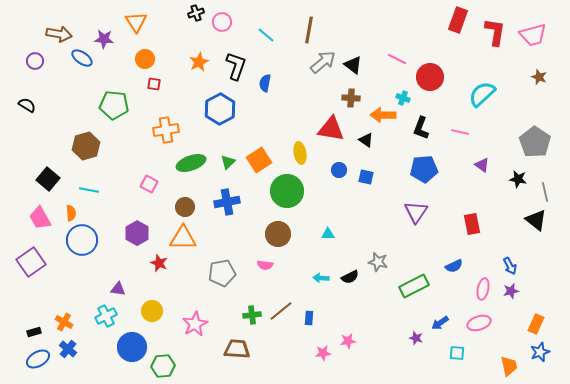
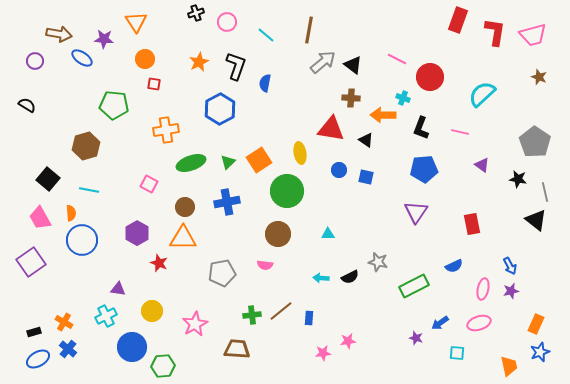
pink circle at (222, 22): moved 5 px right
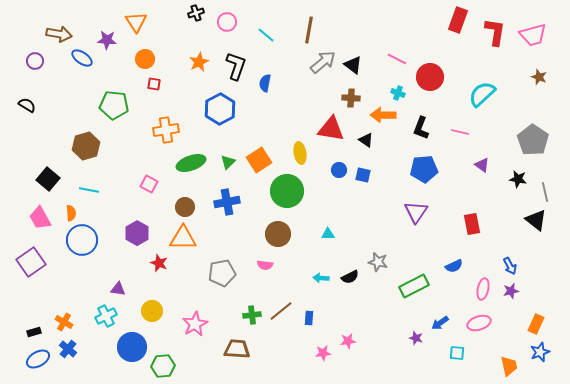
purple star at (104, 39): moved 3 px right, 1 px down
cyan cross at (403, 98): moved 5 px left, 5 px up
gray pentagon at (535, 142): moved 2 px left, 2 px up
blue square at (366, 177): moved 3 px left, 2 px up
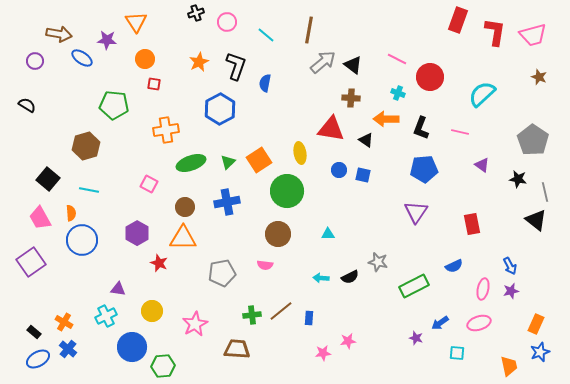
orange arrow at (383, 115): moved 3 px right, 4 px down
black rectangle at (34, 332): rotated 56 degrees clockwise
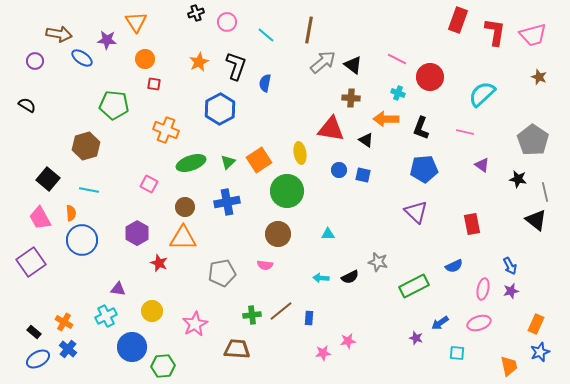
orange cross at (166, 130): rotated 30 degrees clockwise
pink line at (460, 132): moved 5 px right
purple triangle at (416, 212): rotated 20 degrees counterclockwise
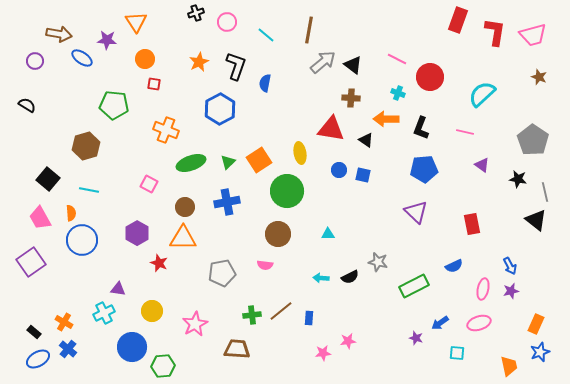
cyan cross at (106, 316): moved 2 px left, 3 px up
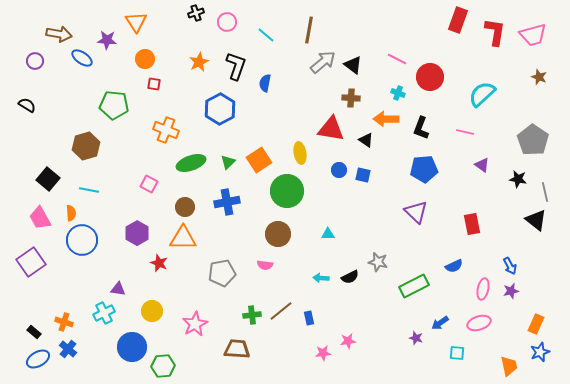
blue rectangle at (309, 318): rotated 16 degrees counterclockwise
orange cross at (64, 322): rotated 12 degrees counterclockwise
